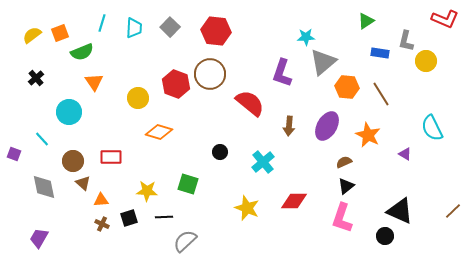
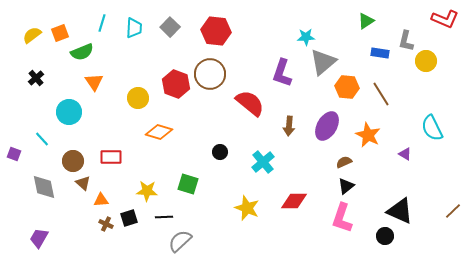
brown cross at (102, 224): moved 4 px right
gray semicircle at (185, 241): moved 5 px left
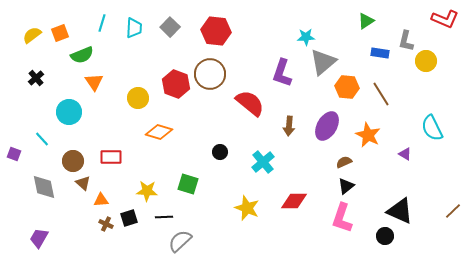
green semicircle at (82, 52): moved 3 px down
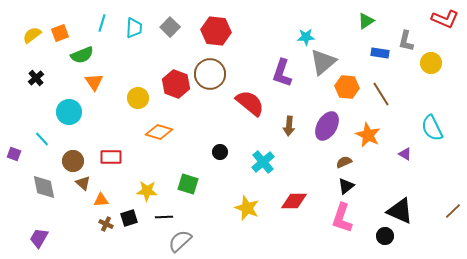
yellow circle at (426, 61): moved 5 px right, 2 px down
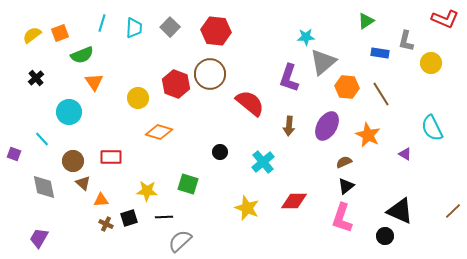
purple L-shape at (282, 73): moved 7 px right, 5 px down
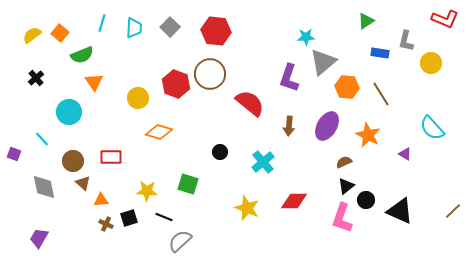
orange square at (60, 33): rotated 30 degrees counterclockwise
cyan semicircle at (432, 128): rotated 16 degrees counterclockwise
black line at (164, 217): rotated 24 degrees clockwise
black circle at (385, 236): moved 19 px left, 36 px up
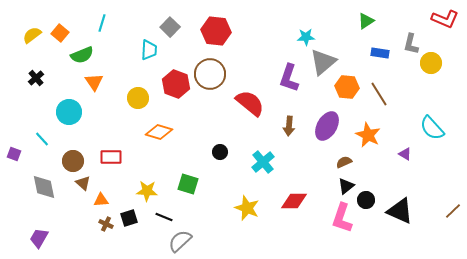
cyan trapezoid at (134, 28): moved 15 px right, 22 px down
gray L-shape at (406, 41): moved 5 px right, 3 px down
brown line at (381, 94): moved 2 px left
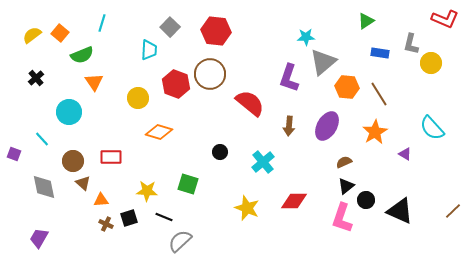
orange star at (368, 135): moved 7 px right, 3 px up; rotated 15 degrees clockwise
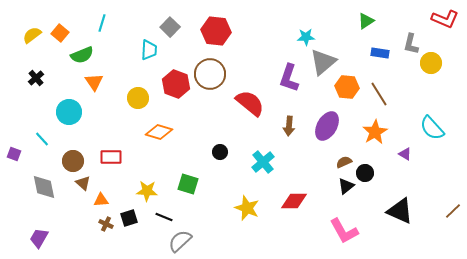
black circle at (366, 200): moved 1 px left, 27 px up
pink L-shape at (342, 218): moved 2 px right, 13 px down; rotated 48 degrees counterclockwise
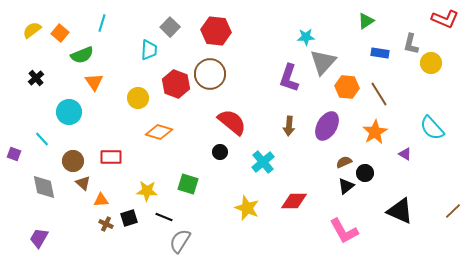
yellow semicircle at (32, 35): moved 5 px up
gray triangle at (323, 62): rotated 8 degrees counterclockwise
red semicircle at (250, 103): moved 18 px left, 19 px down
gray semicircle at (180, 241): rotated 15 degrees counterclockwise
